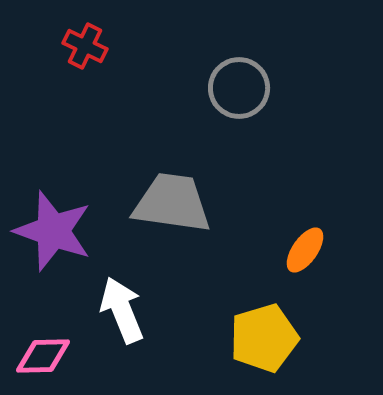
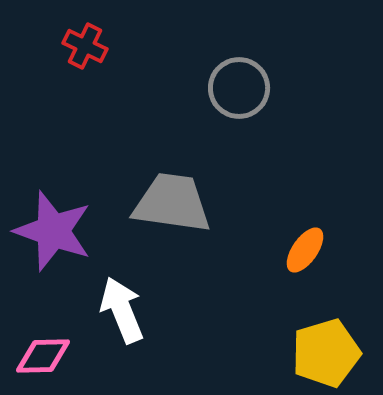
yellow pentagon: moved 62 px right, 15 px down
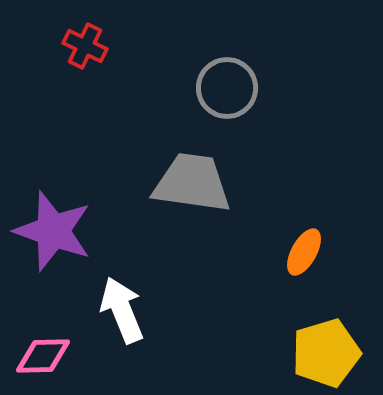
gray circle: moved 12 px left
gray trapezoid: moved 20 px right, 20 px up
orange ellipse: moved 1 px left, 2 px down; rotated 6 degrees counterclockwise
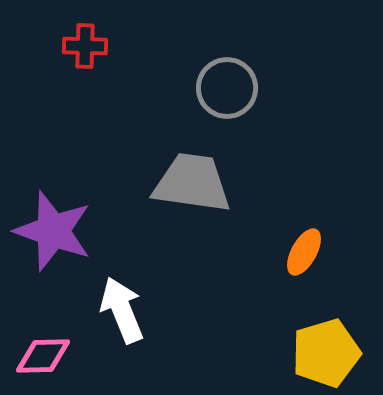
red cross: rotated 24 degrees counterclockwise
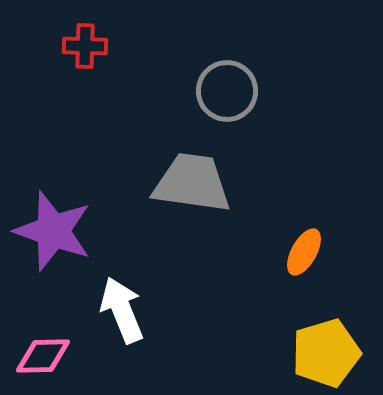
gray circle: moved 3 px down
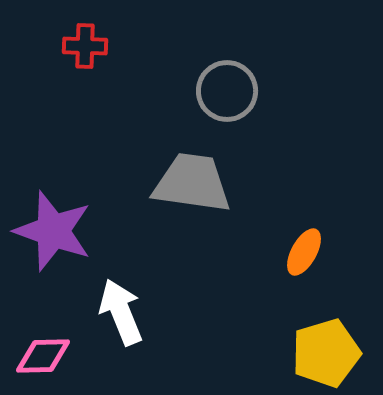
white arrow: moved 1 px left, 2 px down
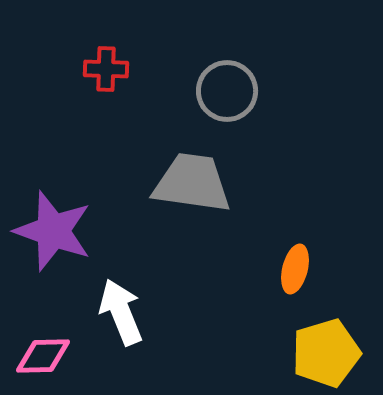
red cross: moved 21 px right, 23 px down
orange ellipse: moved 9 px left, 17 px down; rotated 15 degrees counterclockwise
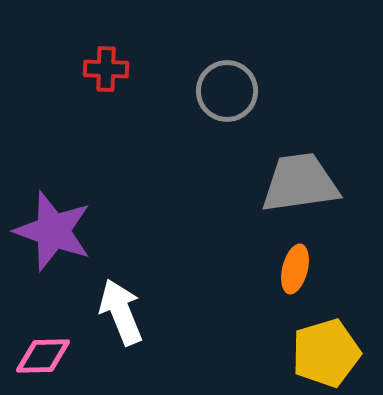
gray trapezoid: moved 108 px right; rotated 16 degrees counterclockwise
